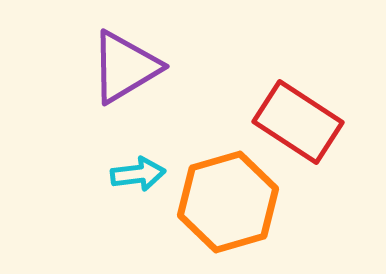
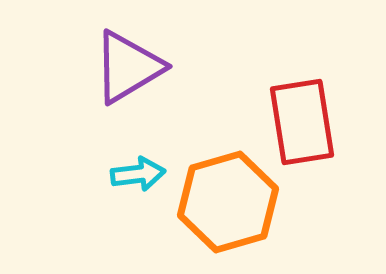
purple triangle: moved 3 px right
red rectangle: moved 4 px right; rotated 48 degrees clockwise
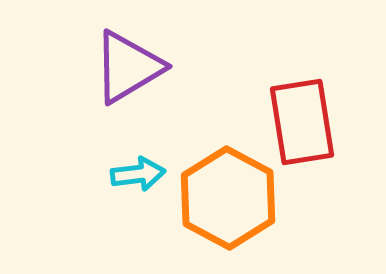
orange hexagon: moved 4 px up; rotated 16 degrees counterclockwise
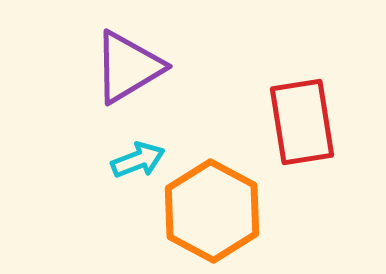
cyan arrow: moved 14 px up; rotated 14 degrees counterclockwise
orange hexagon: moved 16 px left, 13 px down
